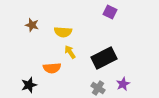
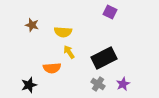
yellow arrow: moved 1 px left
gray cross: moved 4 px up
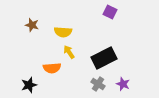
purple star: rotated 24 degrees counterclockwise
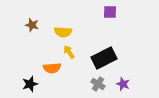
purple square: rotated 24 degrees counterclockwise
black star: moved 1 px right, 1 px up
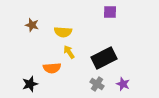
gray cross: moved 1 px left
